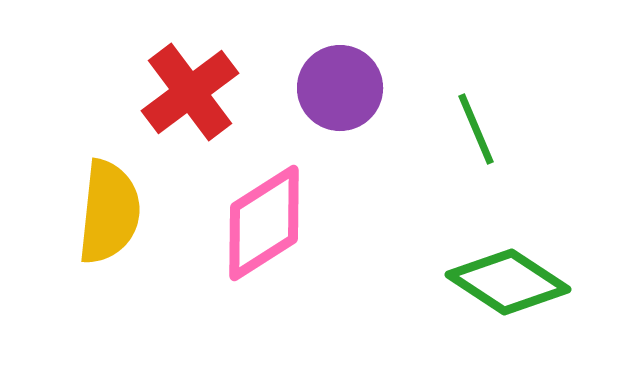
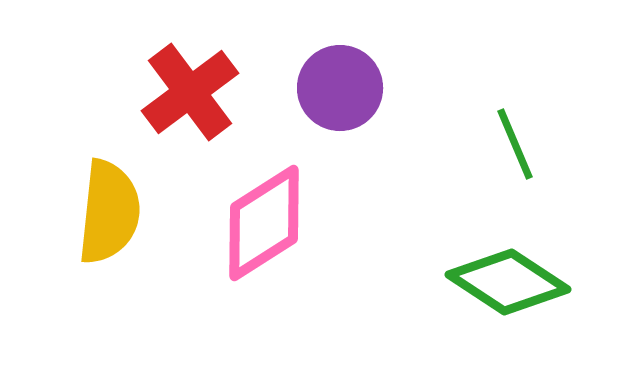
green line: moved 39 px right, 15 px down
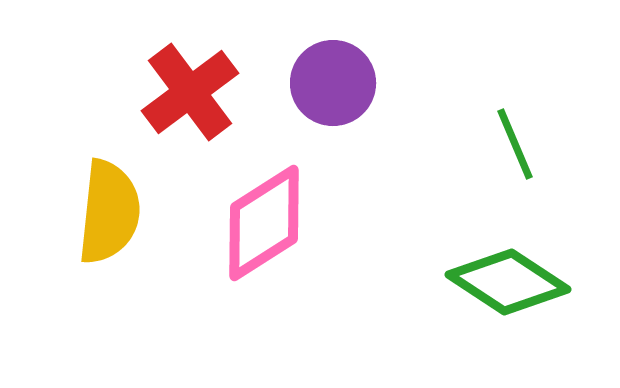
purple circle: moved 7 px left, 5 px up
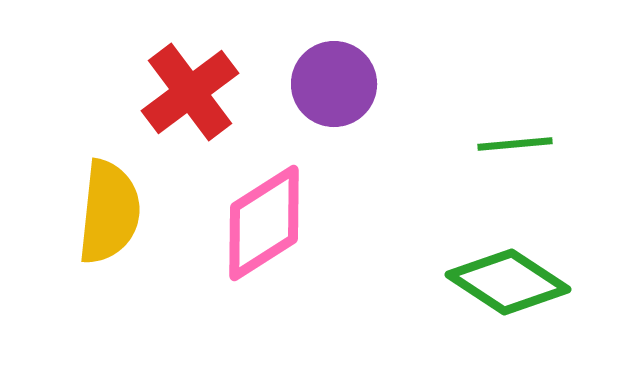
purple circle: moved 1 px right, 1 px down
green line: rotated 72 degrees counterclockwise
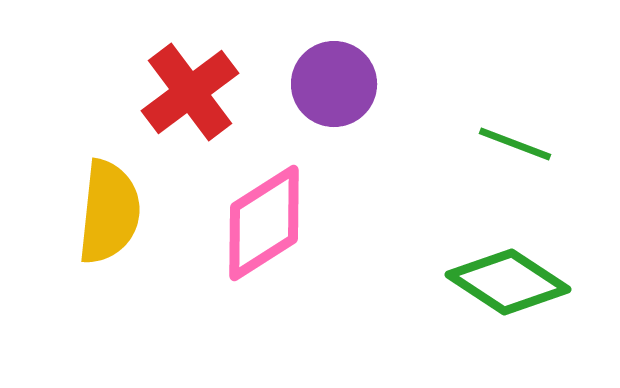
green line: rotated 26 degrees clockwise
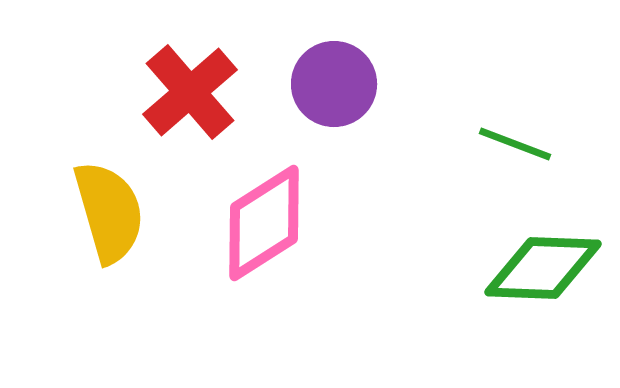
red cross: rotated 4 degrees counterclockwise
yellow semicircle: rotated 22 degrees counterclockwise
green diamond: moved 35 px right, 14 px up; rotated 31 degrees counterclockwise
